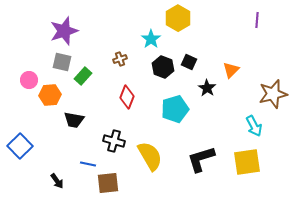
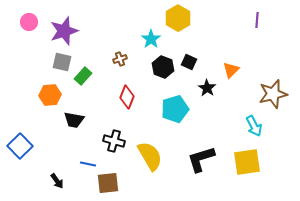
pink circle: moved 58 px up
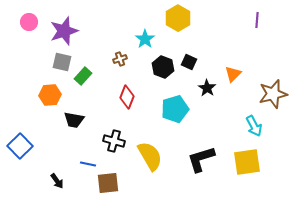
cyan star: moved 6 px left
orange triangle: moved 2 px right, 4 px down
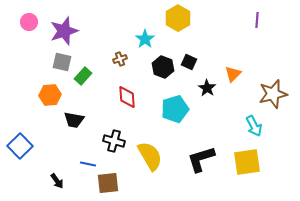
red diamond: rotated 25 degrees counterclockwise
